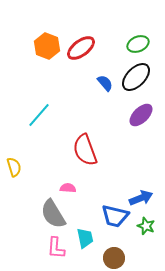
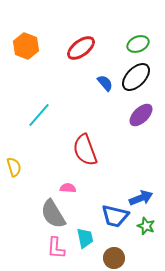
orange hexagon: moved 21 px left
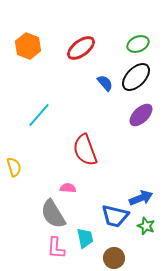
orange hexagon: moved 2 px right
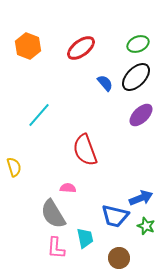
brown circle: moved 5 px right
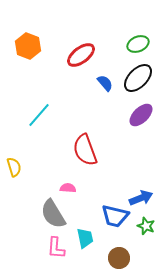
red ellipse: moved 7 px down
black ellipse: moved 2 px right, 1 px down
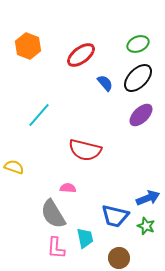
red semicircle: rotated 56 degrees counterclockwise
yellow semicircle: rotated 54 degrees counterclockwise
blue arrow: moved 7 px right
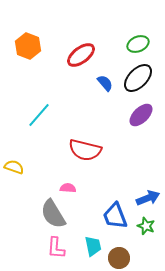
blue trapezoid: rotated 56 degrees clockwise
cyan trapezoid: moved 8 px right, 8 px down
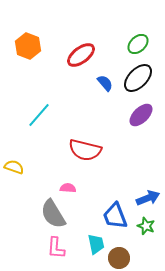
green ellipse: rotated 20 degrees counterclockwise
cyan trapezoid: moved 3 px right, 2 px up
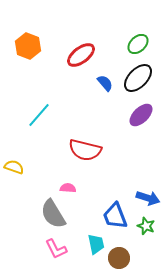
blue arrow: rotated 40 degrees clockwise
pink L-shape: moved 1 px down; rotated 30 degrees counterclockwise
